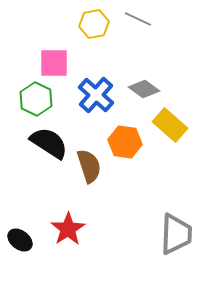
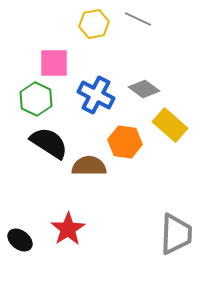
blue cross: rotated 15 degrees counterclockwise
brown semicircle: rotated 72 degrees counterclockwise
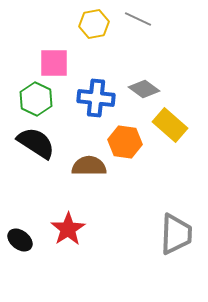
blue cross: moved 3 px down; rotated 21 degrees counterclockwise
black semicircle: moved 13 px left
